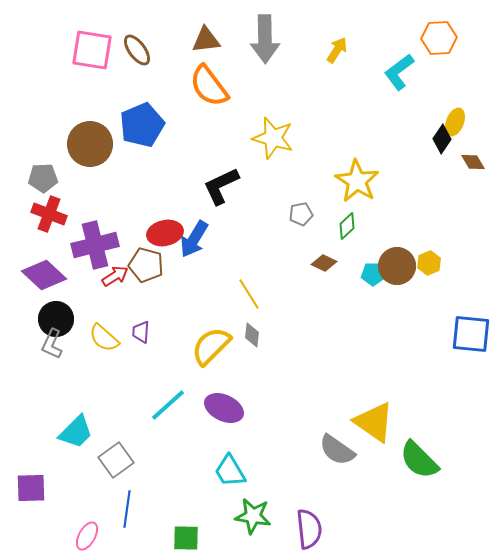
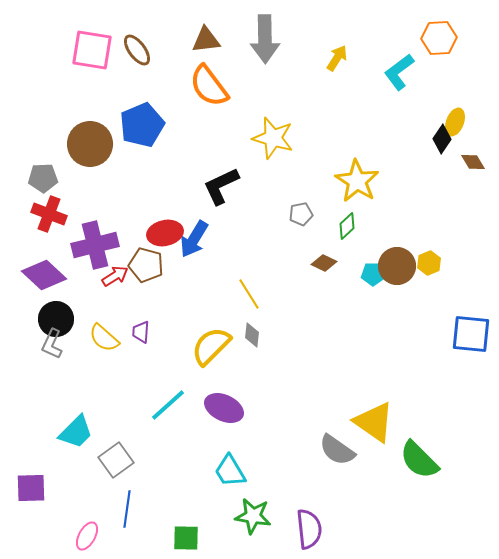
yellow arrow at (337, 50): moved 8 px down
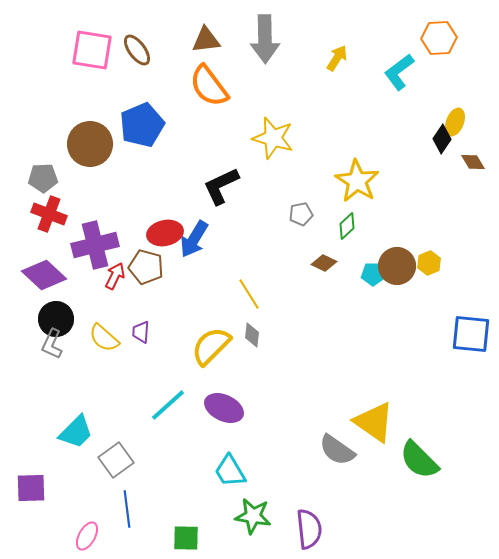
brown pentagon at (146, 265): moved 2 px down
red arrow at (115, 276): rotated 32 degrees counterclockwise
blue line at (127, 509): rotated 15 degrees counterclockwise
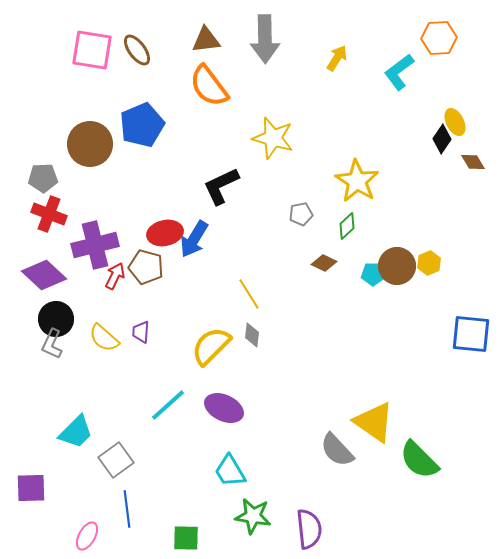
yellow ellipse at (455, 122): rotated 48 degrees counterclockwise
gray semicircle at (337, 450): rotated 12 degrees clockwise
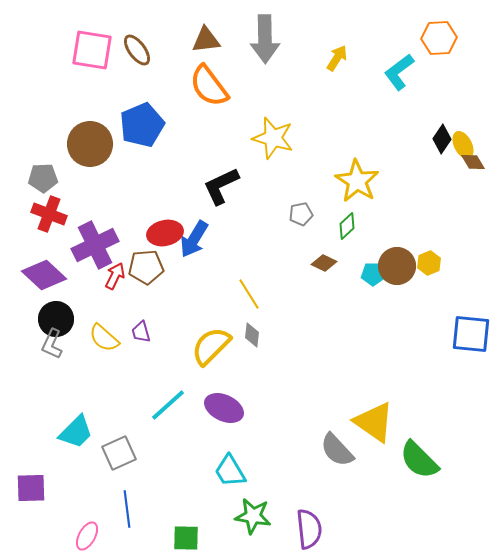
yellow ellipse at (455, 122): moved 8 px right, 23 px down
purple cross at (95, 245): rotated 12 degrees counterclockwise
brown pentagon at (146, 267): rotated 20 degrees counterclockwise
purple trapezoid at (141, 332): rotated 20 degrees counterclockwise
gray square at (116, 460): moved 3 px right, 7 px up; rotated 12 degrees clockwise
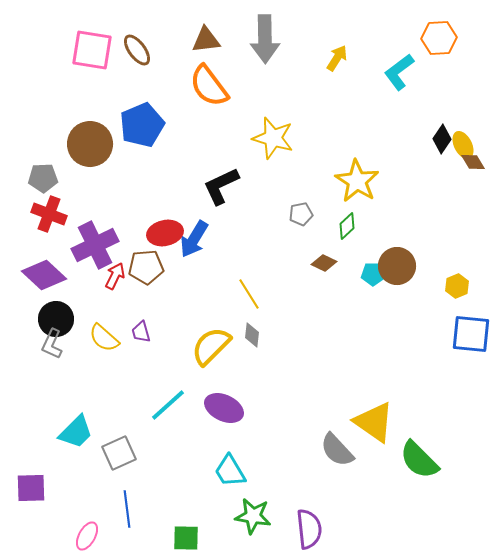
yellow hexagon at (429, 263): moved 28 px right, 23 px down
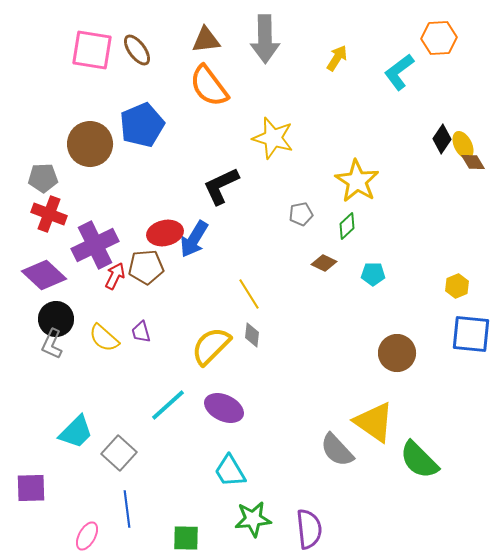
brown circle at (397, 266): moved 87 px down
gray square at (119, 453): rotated 24 degrees counterclockwise
green star at (253, 516): moved 3 px down; rotated 15 degrees counterclockwise
